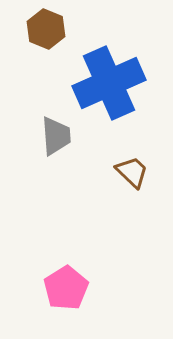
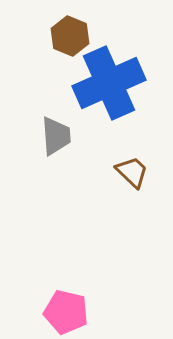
brown hexagon: moved 24 px right, 7 px down
pink pentagon: moved 24 px down; rotated 27 degrees counterclockwise
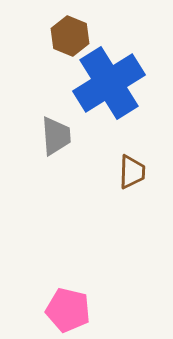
blue cross: rotated 8 degrees counterclockwise
brown trapezoid: rotated 48 degrees clockwise
pink pentagon: moved 2 px right, 2 px up
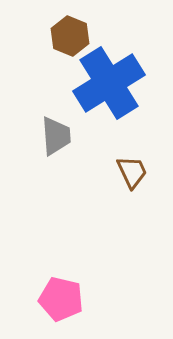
brown trapezoid: rotated 27 degrees counterclockwise
pink pentagon: moved 7 px left, 11 px up
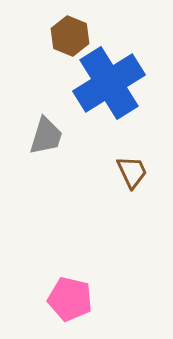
gray trapezoid: moved 10 px left; rotated 21 degrees clockwise
pink pentagon: moved 9 px right
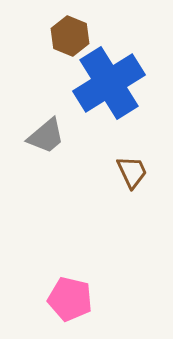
gray trapezoid: rotated 33 degrees clockwise
